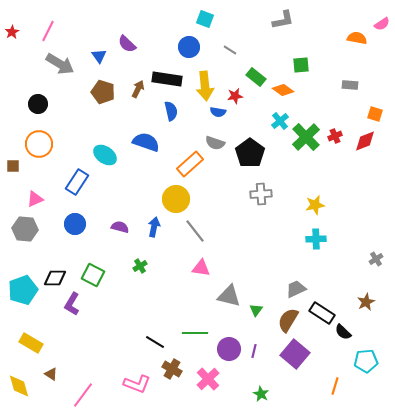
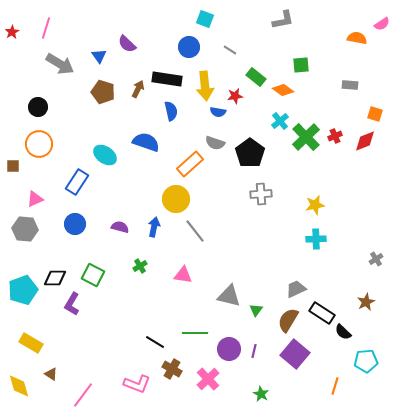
pink line at (48, 31): moved 2 px left, 3 px up; rotated 10 degrees counterclockwise
black circle at (38, 104): moved 3 px down
pink triangle at (201, 268): moved 18 px left, 7 px down
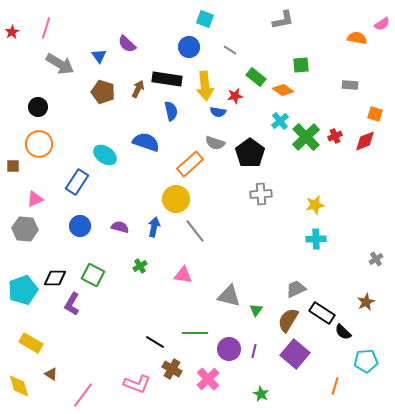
blue circle at (75, 224): moved 5 px right, 2 px down
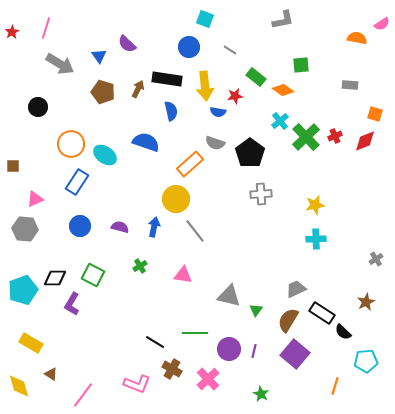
orange circle at (39, 144): moved 32 px right
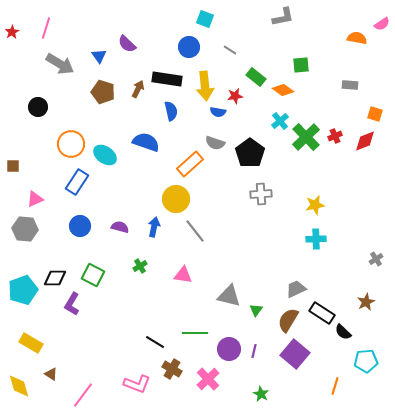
gray L-shape at (283, 20): moved 3 px up
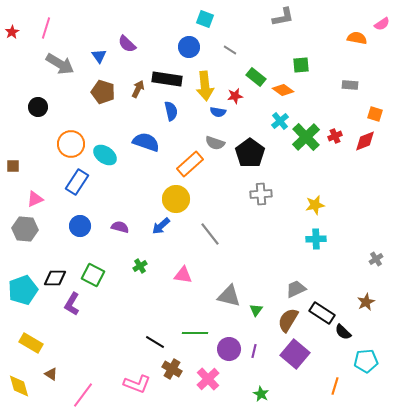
blue arrow at (154, 227): moved 7 px right, 1 px up; rotated 144 degrees counterclockwise
gray line at (195, 231): moved 15 px right, 3 px down
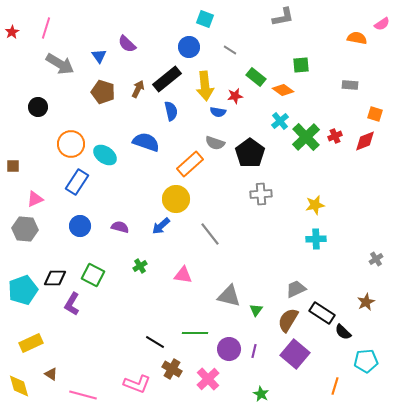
black rectangle at (167, 79): rotated 48 degrees counterclockwise
yellow rectangle at (31, 343): rotated 55 degrees counterclockwise
pink line at (83, 395): rotated 68 degrees clockwise
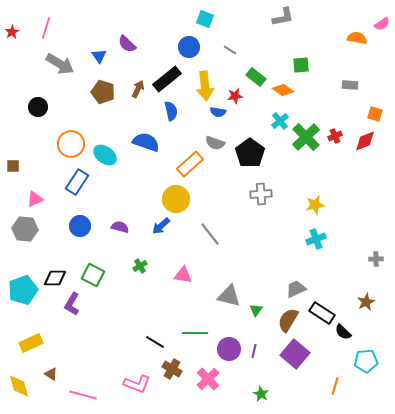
cyan cross at (316, 239): rotated 18 degrees counterclockwise
gray cross at (376, 259): rotated 32 degrees clockwise
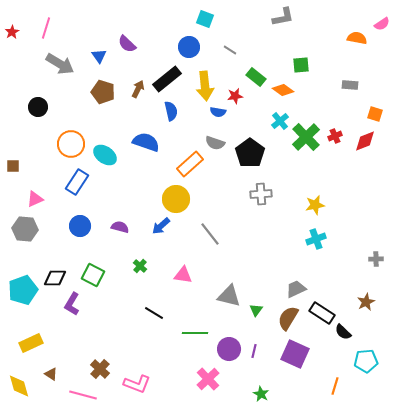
green cross at (140, 266): rotated 16 degrees counterclockwise
brown semicircle at (288, 320): moved 2 px up
black line at (155, 342): moved 1 px left, 29 px up
purple square at (295, 354): rotated 16 degrees counterclockwise
brown cross at (172, 369): moved 72 px left; rotated 12 degrees clockwise
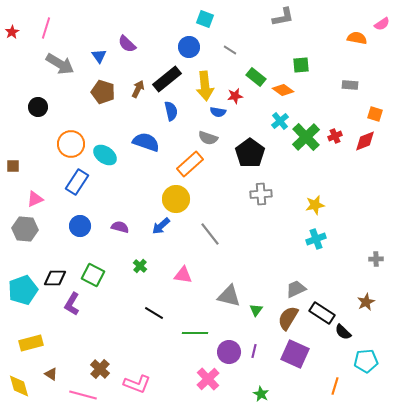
gray semicircle at (215, 143): moved 7 px left, 5 px up
yellow rectangle at (31, 343): rotated 10 degrees clockwise
purple circle at (229, 349): moved 3 px down
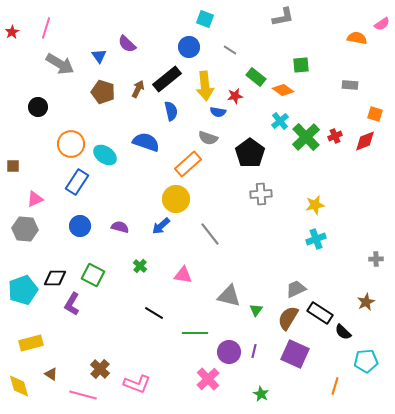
orange rectangle at (190, 164): moved 2 px left
black rectangle at (322, 313): moved 2 px left
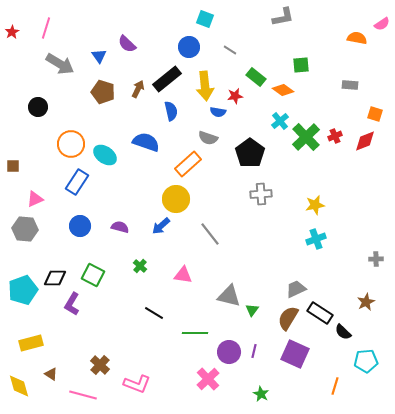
green triangle at (256, 310): moved 4 px left
brown cross at (100, 369): moved 4 px up
